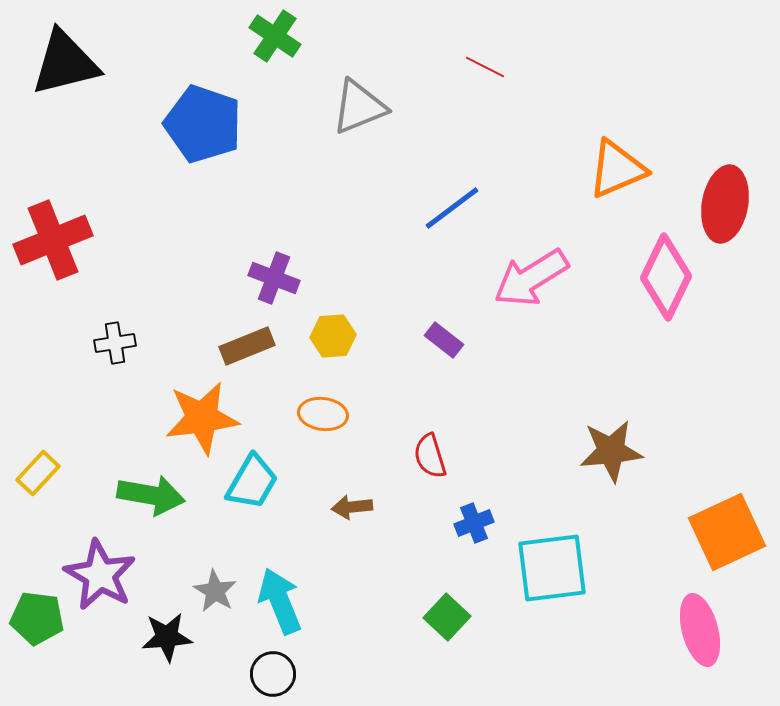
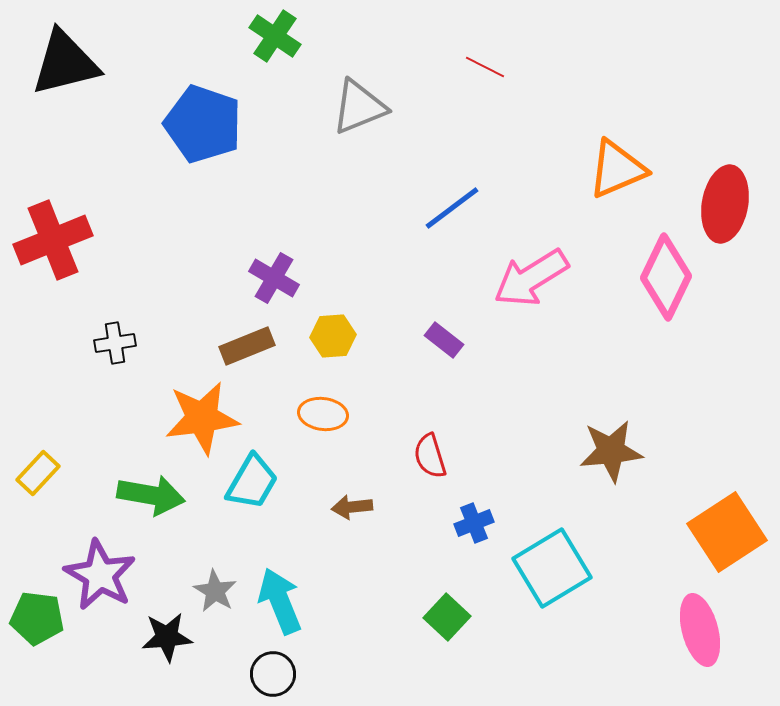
purple cross: rotated 9 degrees clockwise
orange square: rotated 8 degrees counterclockwise
cyan square: rotated 24 degrees counterclockwise
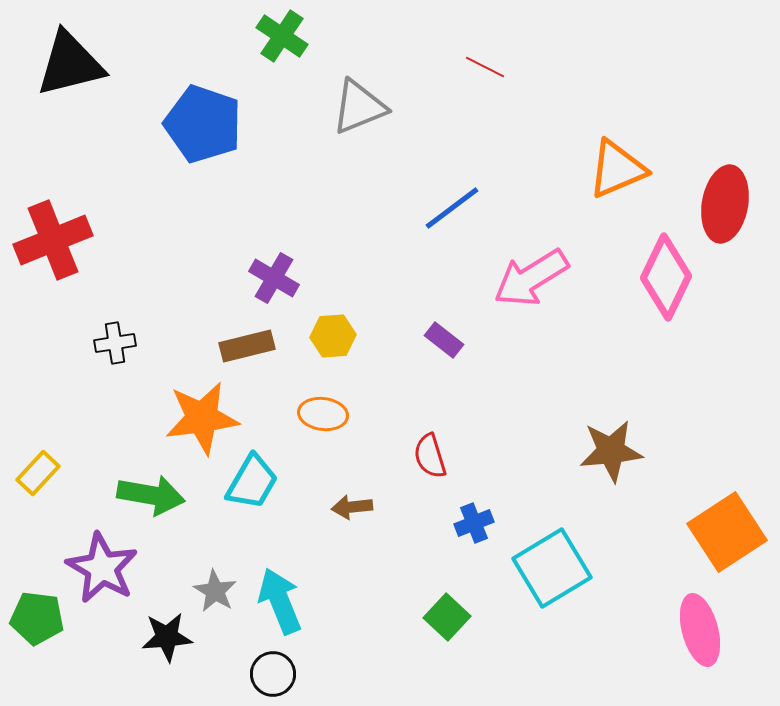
green cross: moved 7 px right
black triangle: moved 5 px right, 1 px down
brown rectangle: rotated 8 degrees clockwise
purple star: moved 2 px right, 7 px up
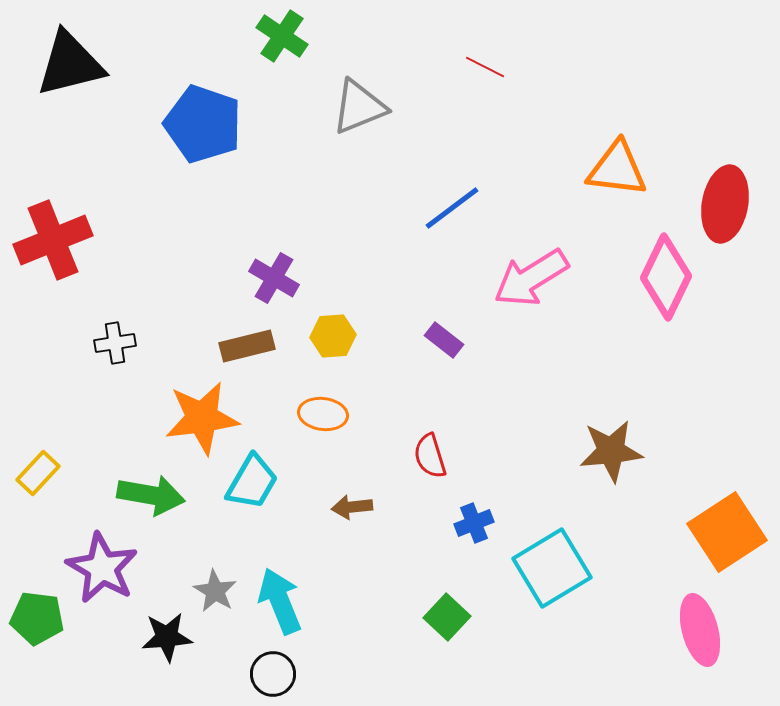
orange triangle: rotated 30 degrees clockwise
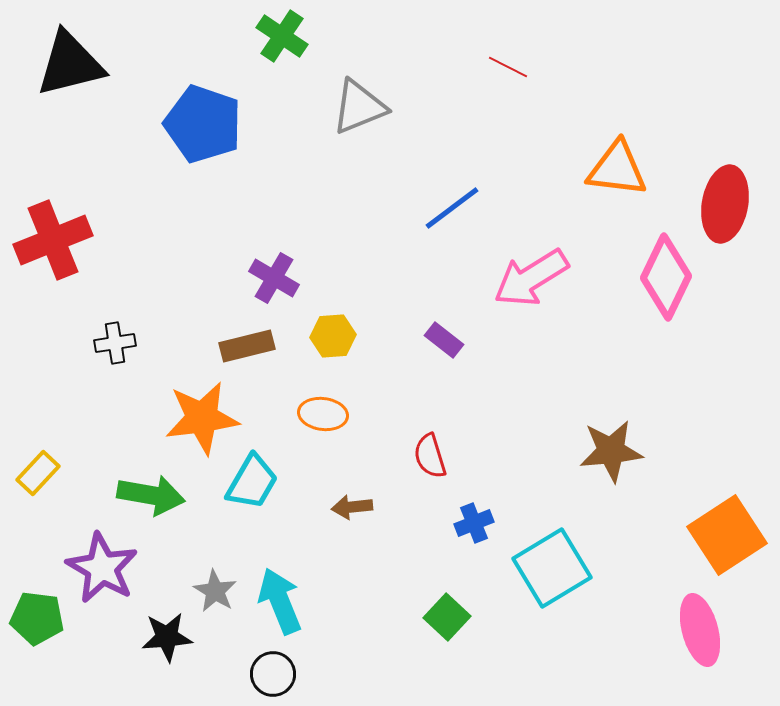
red line: moved 23 px right
orange square: moved 3 px down
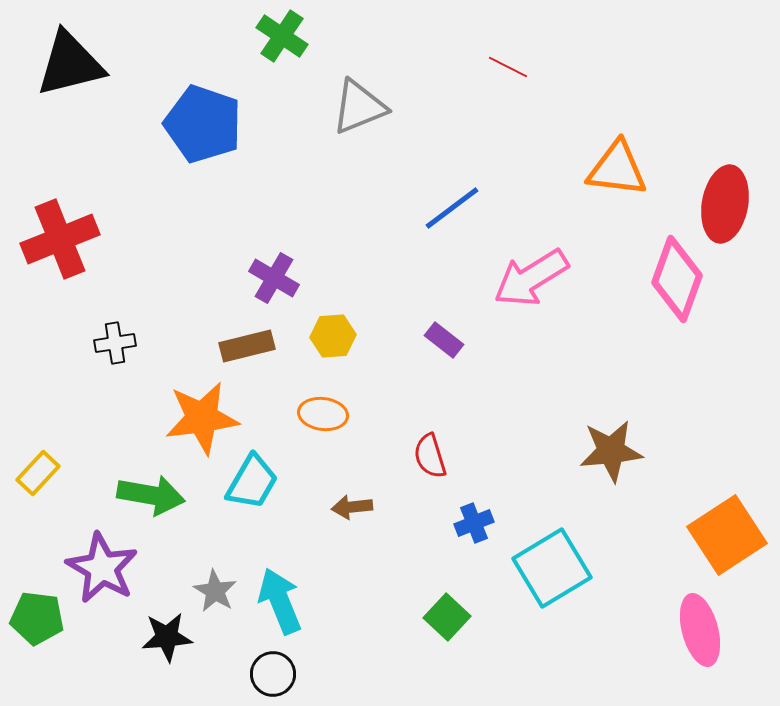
red cross: moved 7 px right, 1 px up
pink diamond: moved 11 px right, 2 px down; rotated 6 degrees counterclockwise
